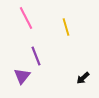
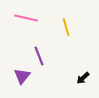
pink line: rotated 50 degrees counterclockwise
purple line: moved 3 px right
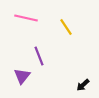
yellow line: rotated 18 degrees counterclockwise
black arrow: moved 7 px down
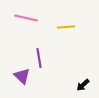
yellow line: rotated 60 degrees counterclockwise
purple line: moved 2 px down; rotated 12 degrees clockwise
purple triangle: rotated 24 degrees counterclockwise
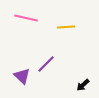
purple line: moved 7 px right, 6 px down; rotated 54 degrees clockwise
